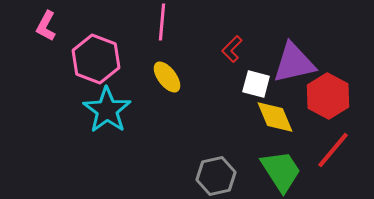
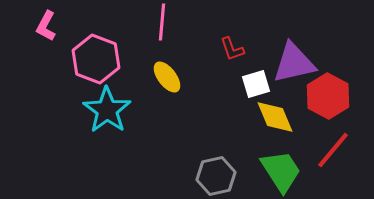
red L-shape: rotated 64 degrees counterclockwise
white square: rotated 32 degrees counterclockwise
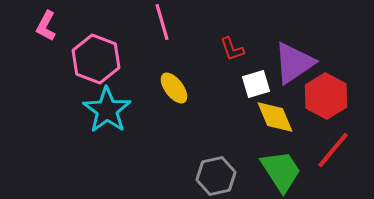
pink line: rotated 21 degrees counterclockwise
purple triangle: rotated 21 degrees counterclockwise
yellow ellipse: moved 7 px right, 11 px down
red hexagon: moved 2 px left
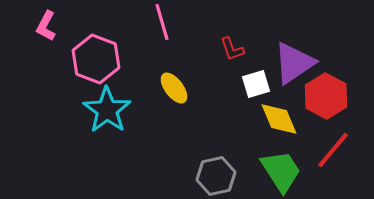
yellow diamond: moved 4 px right, 2 px down
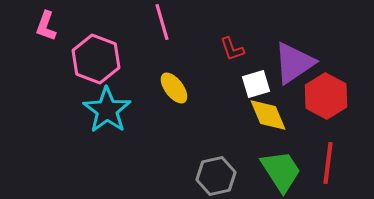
pink L-shape: rotated 8 degrees counterclockwise
yellow diamond: moved 11 px left, 4 px up
red line: moved 5 px left, 13 px down; rotated 33 degrees counterclockwise
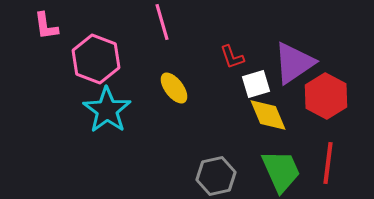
pink L-shape: rotated 28 degrees counterclockwise
red L-shape: moved 8 px down
green trapezoid: rotated 9 degrees clockwise
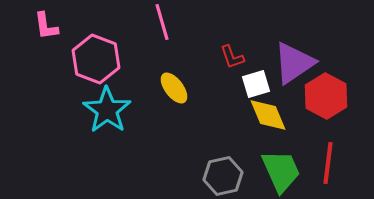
gray hexagon: moved 7 px right
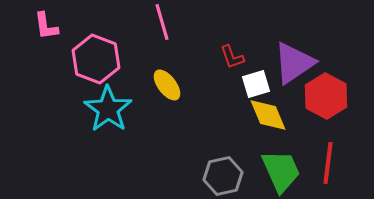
yellow ellipse: moved 7 px left, 3 px up
cyan star: moved 1 px right, 1 px up
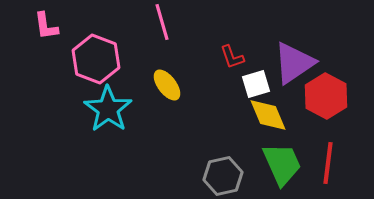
green trapezoid: moved 1 px right, 7 px up
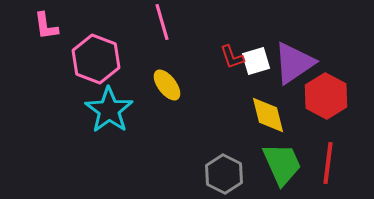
white square: moved 23 px up
cyan star: moved 1 px right, 1 px down
yellow diamond: rotated 9 degrees clockwise
gray hexagon: moved 1 px right, 2 px up; rotated 21 degrees counterclockwise
